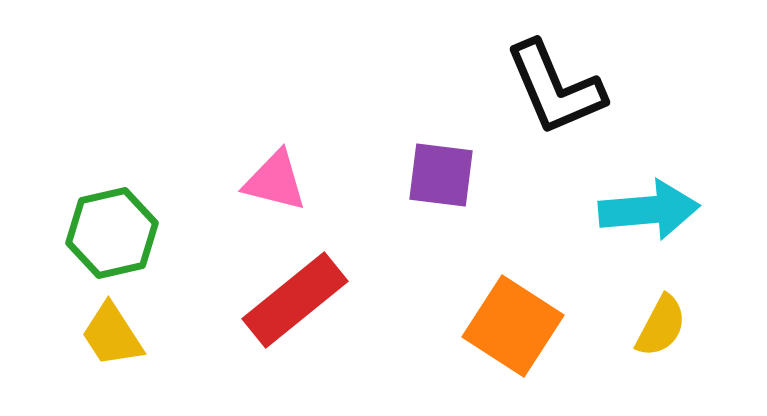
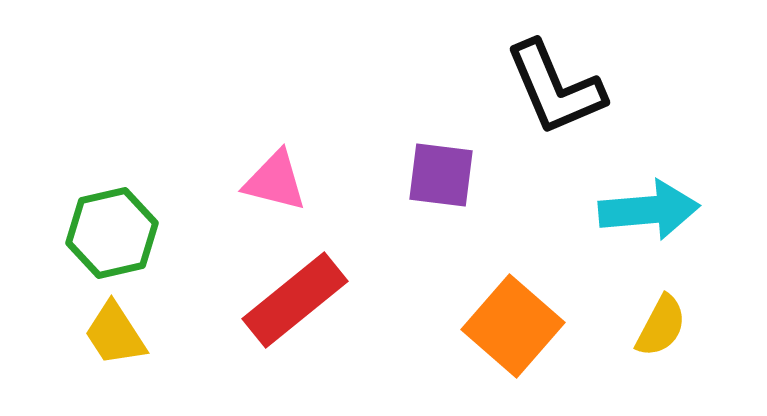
orange square: rotated 8 degrees clockwise
yellow trapezoid: moved 3 px right, 1 px up
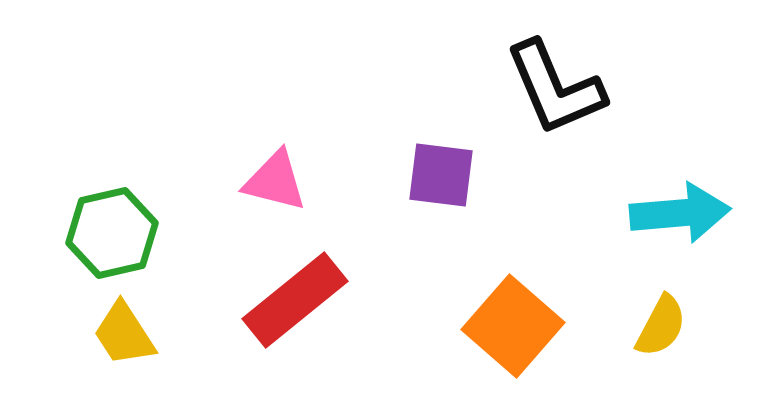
cyan arrow: moved 31 px right, 3 px down
yellow trapezoid: moved 9 px right
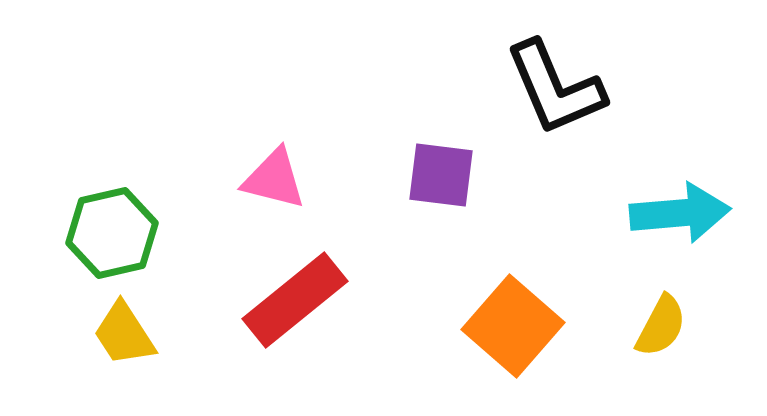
pink triangle: moved 1 px left, 2 px up
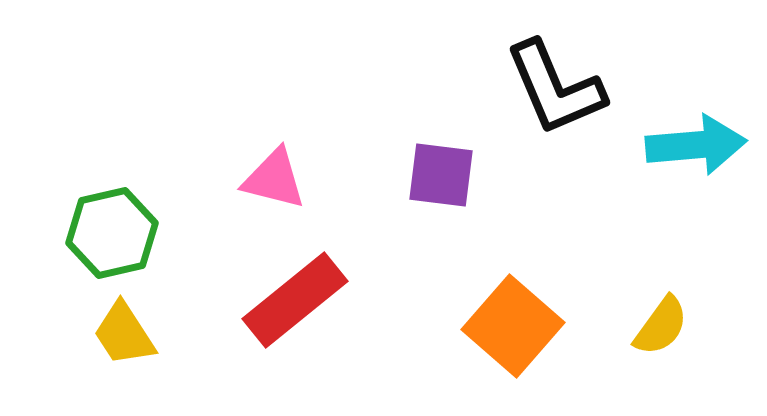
cyan arrow: moved 16 px right, 68 px up
yellow semicircle: rotated 8 degrees clockwise
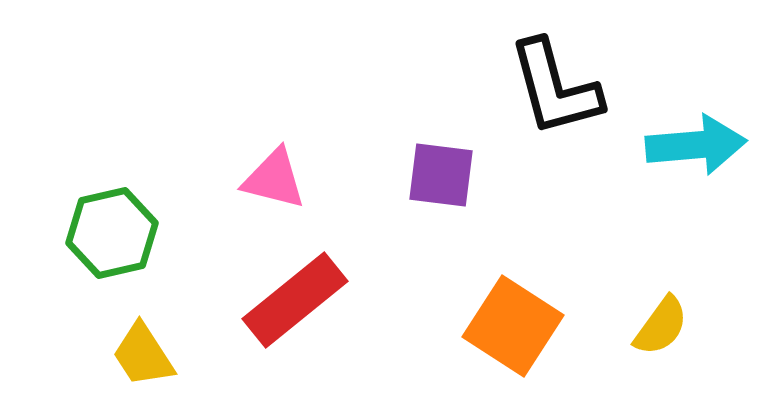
black L-shape: rotated 8 degrees clockwise
orange square: rotated 8 degrees counterclockwise
yellow trapezoid: moved 19 px right, 21 px down
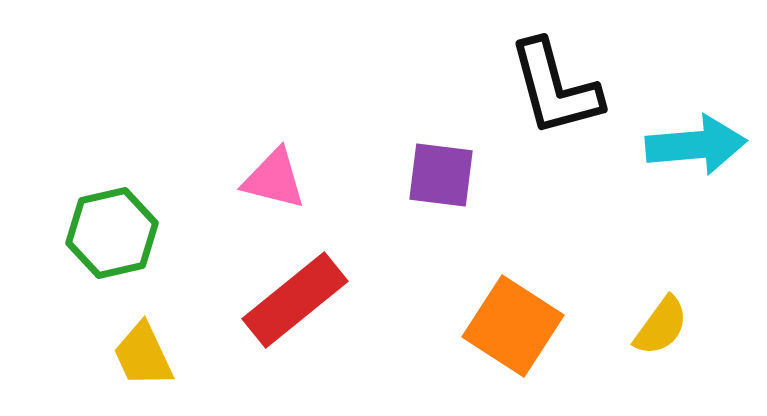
yellow trapezoid: rotated 8 degrees clockwise
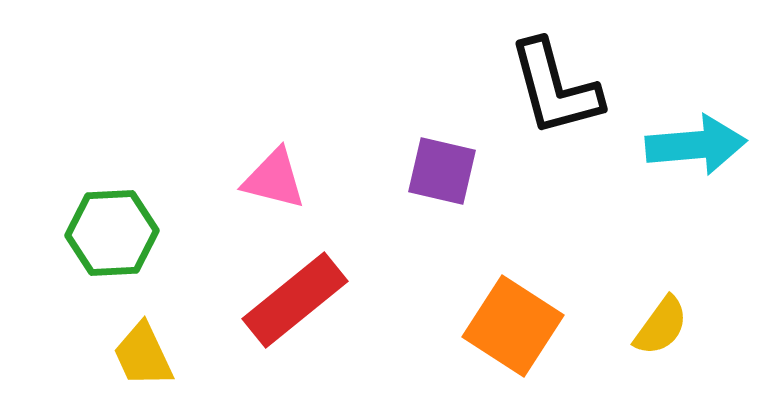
purple square: moved 1 px right, 4 px up; rotated 6 degrees clockwise
green hexagon: rotated 10 degrees clockwise
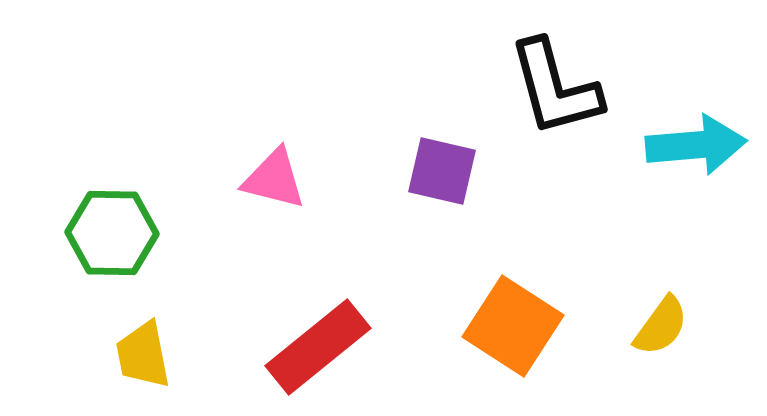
green hexagon: rotated 4 degrees clockwise
red rectangle: moved 23 px right, 47 px down
yellow trapezoid: rotated 14 degrees clockwise
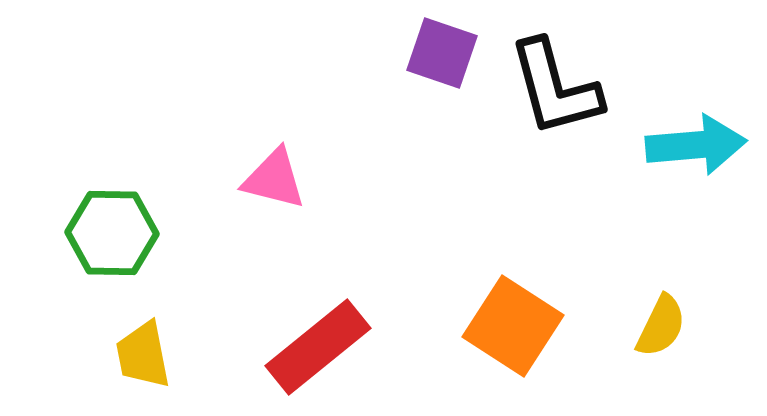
purple square: moved 118 px up; rotated 6 degrees clockwise
yellow semicircle: rotated 10 degrees counterclockwise
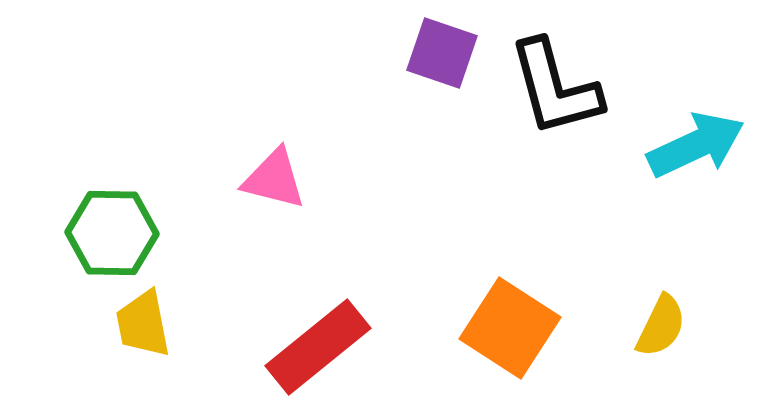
cyan arrow: rotated 20 degrees counterclockwise
orange square: moved 3 px left, 2 px down
yellow trapezoid: moved 31 px up
